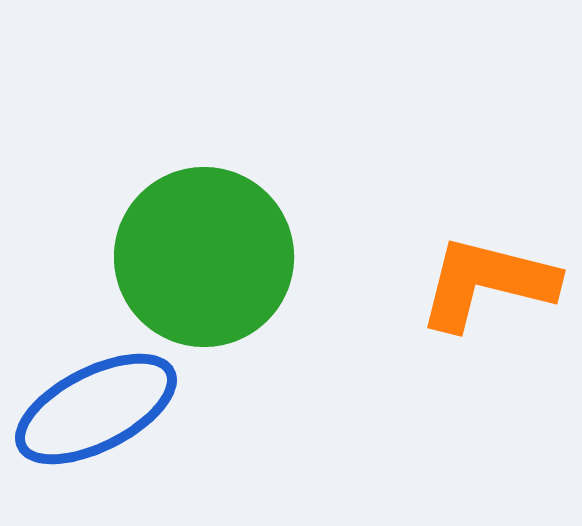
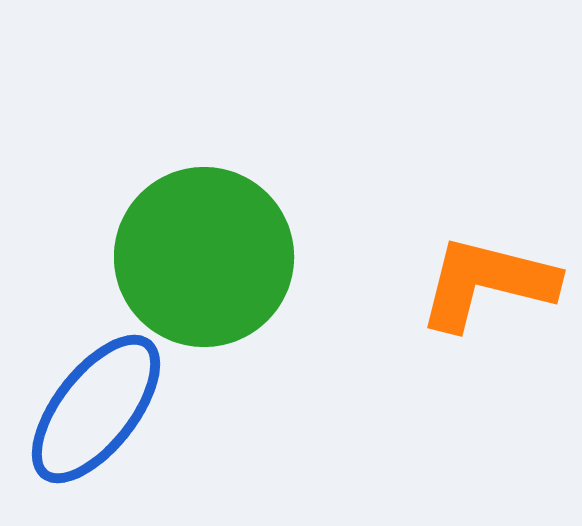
blue ellipse: rotated 25 degrees counterclockwise
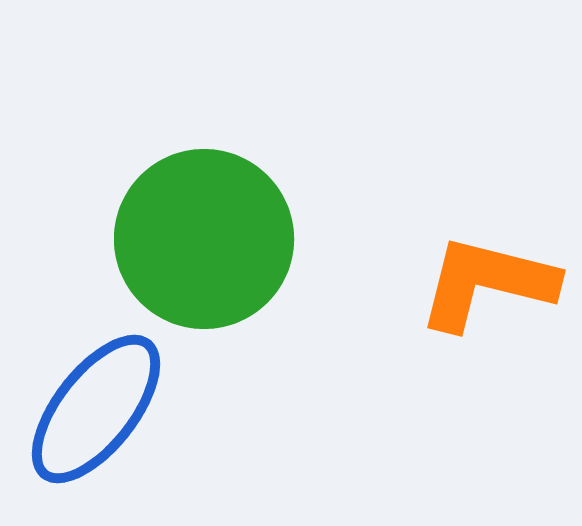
green circle: moved 18 px up
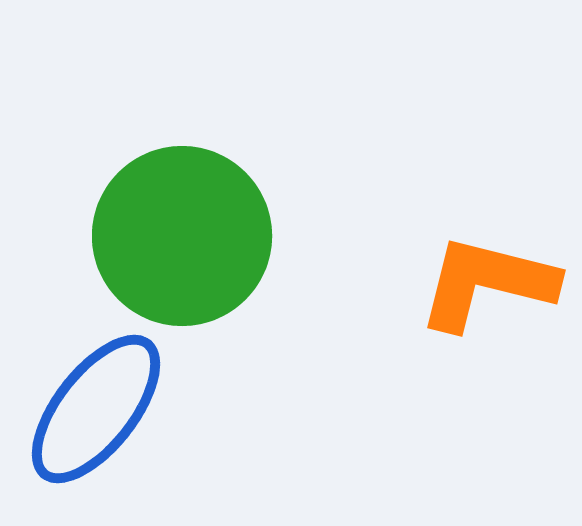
green circle: moved 22 px left, 3 px up
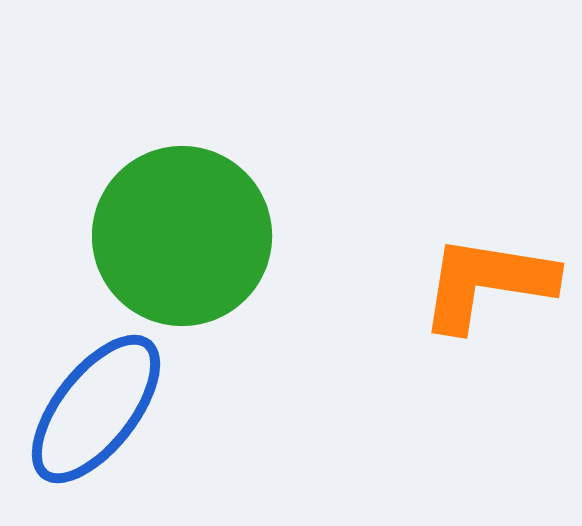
orange L-shape: rotated 5 degrees counterclockwise
